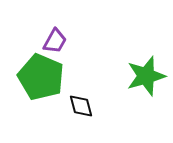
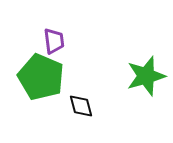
purple trapezoid: moved 1 px left; rotated 36 degrees counterclockwise
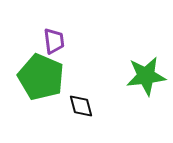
green star: rotated 9 degrees clockwise
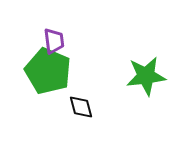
green pentagon: moved 7 px right, 6 px up
black diamond: moved 1 px down
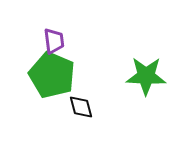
green pentagon: moved 4 px right, 4 px down
green star: rotated 9 degrees clockwise
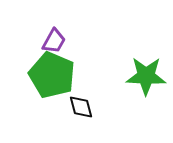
purple trapezoid: rotated 36 degrees clockwise
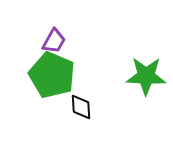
black diamond: rotated 12 degrees clockwise
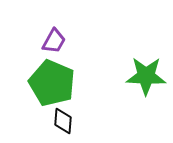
green pentagon: moved 8 px down
black diamond: moved 18 px left, 14 px down; rotated 8 degrees clockwise
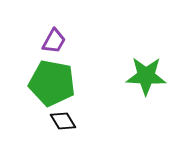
green pentagon: rotated 12 degrees counterclockwise
black diamond: rotated 36 degrees counterclockwise
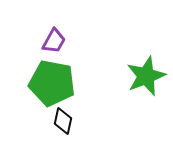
green star: rotated 24 degrees counterclockwise
black diamond: rotated 44 degrees clockwise
